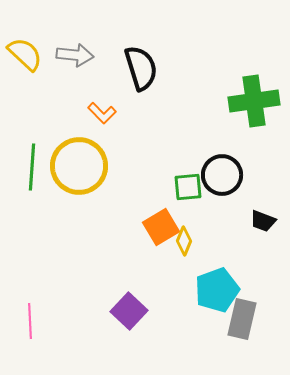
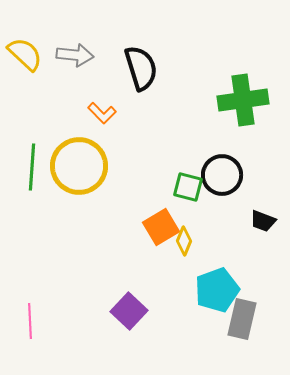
green cross: moved 11 px left, 1 px up
green square: rotated 20 degrees clockwise
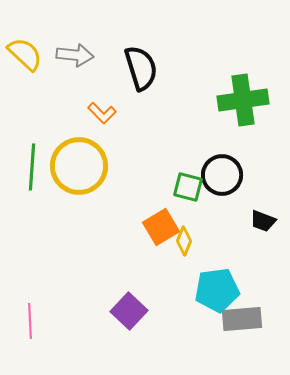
cyan pentagon: rotated 12 degrees clockwise
gray rectangle: rotated 72 degrees clockwise
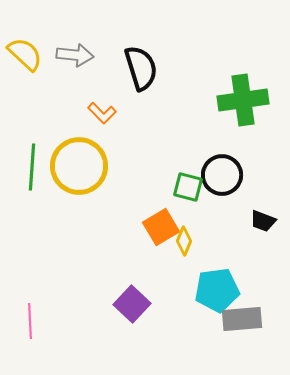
purple square: moved 3 px right, 7 px up
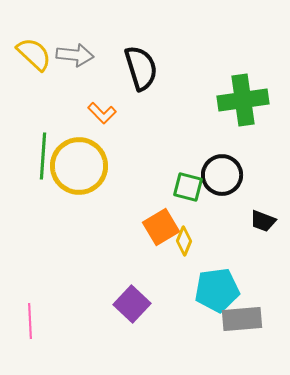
yellow semicircle: moved 9 px right
green line: moved 11 px right, 11 px up
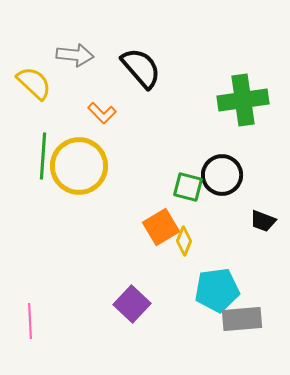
yellow semicircle: moved 29 px down
black semicircle: rotated 24 degrees counterclockwise
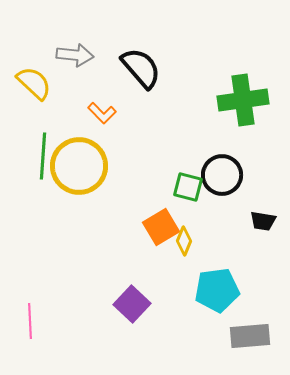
black trapezoid: rotated 12 degrees counterclockwise
gray rectangle: moved 8 px right, 17 px down
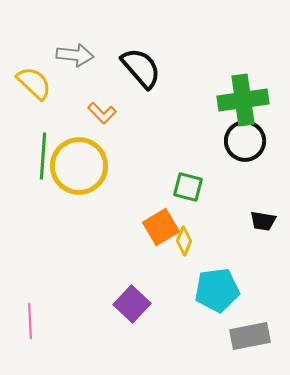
black circle: moved 23 px right, 34 px up
gray rectangle: rotated 6 degrees counterclockwise
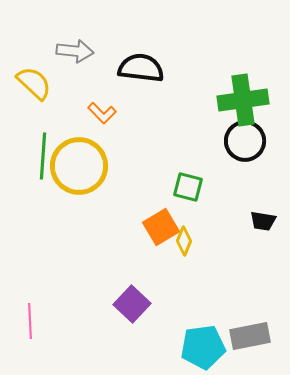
gray arrow: moved 4 px up
black semicircle: rotated 42 degrees counterclockwise
cyan pentagon: moved 14 px left, 57 px down
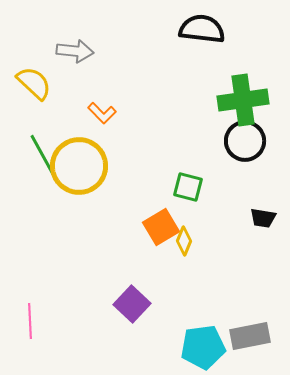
black semicircle: moved 61 px right, 39 px up
green line: rotated 33 degrees counterclockwise
black trapezoid: moved 3 px up
